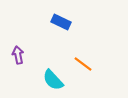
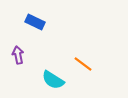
blue rectangle: moved 26 px left
cyan semicircle: rotated 15 degrees counterclockwise
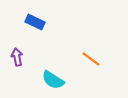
purple arrow: moved 1 px left, 2 px down
orange line: moved 8 px right, 5 px up
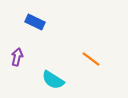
purple arrow: rotated 24 degrees clockwise
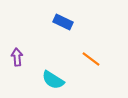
blue rectangle: moved 28 px right
purple arrow: rotated 18 degrees counterclockwise
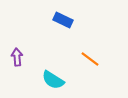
blue rectangle: moved 2 px up
orange line: moved 1 px left
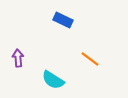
purple arrow: moved 1 px right, 1 px down
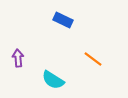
orange line: moved 3 px right
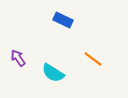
purple arrow: rotated 30 degrees counterclockwise
cyan semicircle: moved 7 px up
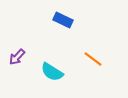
purple arrow: moved 1 px left, 1 px up; rotated 102 degrees counterclockwise
cyan semicircle: moved 1 px left, 1 px up
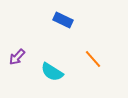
orange line: rotated 12 degrees clockwise
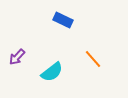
cyan semicircle: rotated 70 degrees counterclockwise
